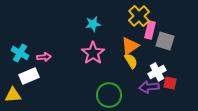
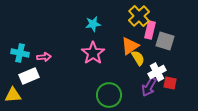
cyan cross: rotated 18 degrees counterclockwise
yellow semicircle: moved 7 px right, 3 px up
purple arrow: rotated 54 degrees counterclockwise
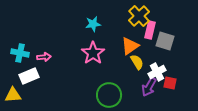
yellow semicircle: moved 1 px left, 4 px down
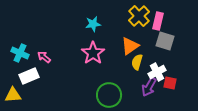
pink rectangle: moved 8 px right, 9 px up
cyan cross: rotated 12 degrees clockwise
pink arrow: rotated 136 degrees counterclockwise
yellow semicircle: rotated 133 degrees counterclockwise
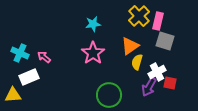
white rectangle: moved 1 px down
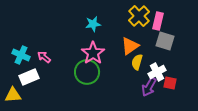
cyan cross: moved 1 px right, 2 px down
green circle: moved 22 px left, 23 px up
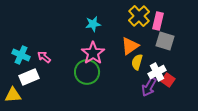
red square: moved 2 px left, 3 px up; rotated 24 degrees clockwise
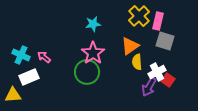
yellow semicircle: rotated 21 degrees counterclockwise
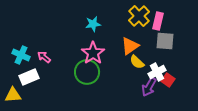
gray square: rotated 12 degrees counterclockwise
yellow semicircle: rotated 42 degrees counterclockwise
